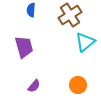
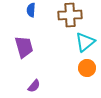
brown cross: rotated 30 degrees clockwise
orange circle: moved 9 px right, 17 px up
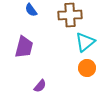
blue semicircle: rotated 40 degrees counterclockwise
purple trapezoid: rotated 30 degrees clockwise
purple semicircle: moved 6 px right
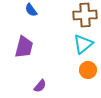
brown cross: moved 15 px right
cyan triangle: moved 2 px left, 2 px down
orange circle: moved 1 px right, 2 px down
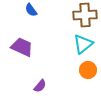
purple trapezoid: moved 2 px left; rotated 80 degrees counterclockwise
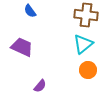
blue semicircle: moved 1 px left, 1 px down
brown cross: moved 1 px right; rotated 10 degrees clockwise
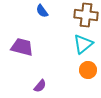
blue semicircle: moved 12 px right
purple trapezoid: rotated 10 degrees counterclockwise
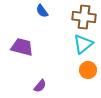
brown cross: moved 2 px left, 2 px down
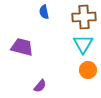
blue semicircle: moved 2 px right, 1 px down; rotated 24 degrees clockwise
brown cross: rotated 10 degrees counterclockwise
cyan triangle: rotated 20 degrees counterclockwise
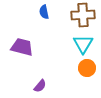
brown cross: moved 1 px left, 2 px up
orange circle: moved 1 px left, 2 px up
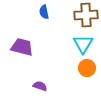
brown cross: moved 3 px right
purple semicircle: rotated 112 degrees counterclockwise
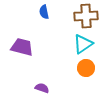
brown cross: moved 1 px down
cyan triangle: rotated 25 degrees clockwise
orange circle: moved 1 px left
purple semicircle: moved 2 px right, 2 px down
